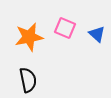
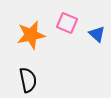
pink square: moved 2 px right, 5 px up
orange star: moved 2 px right, 2 px up
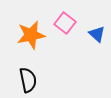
pink square: moved 2 px left; rotated 15 degrees clockwise
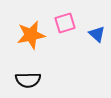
pink square: rotated 35 degrees clockwise
black semicircle: rotated 100 degrees clockwise
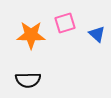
orange star: rotated 12 degrees clockwise
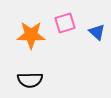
blue triangle: moved 2 px up
black semicircle: moved 2 px right
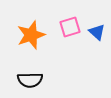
pink square: moved 5 px right, 4 px down
orange star: rotated 20 degrees counterclockwise
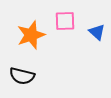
pink square: moved 5 px left, 6 px up; rotated 15 degrees clockwise
black semicircle: moved 8 px left, 4 px up; rotated 15 degrees clockwise
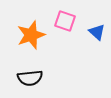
pink square: rotated 20 degrees clockwise
black semicircle: moved 8 px right, 2 px down; rotated 20 degrees counterclockwise
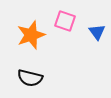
blue triangle: rotated 12 degrees clockwise
black semicircle: rotated 20 degrees clockwise
